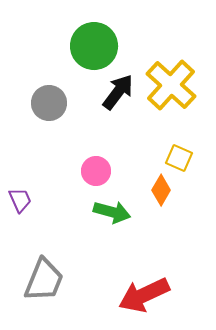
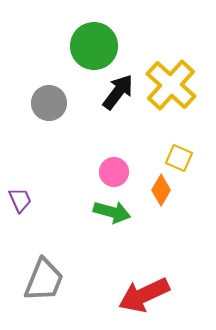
pink circle: moved 18 px right, 1 px down
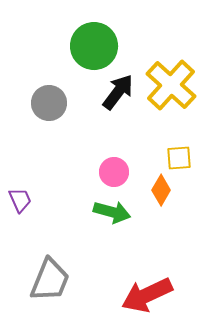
yellow square: rotated 28 degrees counterclockwise
gray trapezoid: moved 6 px right
red arrow: moved 3 px right
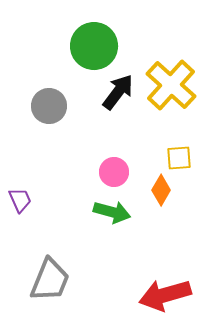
gray circle: moved 3 px down
red arrow: moved 18 px right; rotated 9 degrees clockwise
